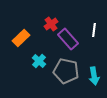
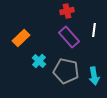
red cross: moved 16 px right, 13 px up; rotated 24 degrees clockwise
purple rectangle: moved 1 px right, 2 px up
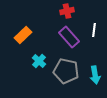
orange rectangle: moved 2 px right, 3 px up
cyan arrow: moved 1 px right, 1 px up
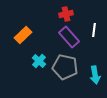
red cross: moved 1 px left, 3 px down
gray pentagon: moved 1 px left, 4 px up
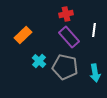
cyan arrow: moved 2 px up
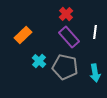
red cross: rotated 32 degrees counterclockwise
white line: moved 1 px right, 2 px down
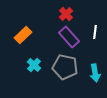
cyan cross: moved 5 px left, 4 px down
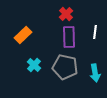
purple rectangle: rotated 40 degrees clockwise
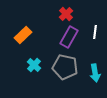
purple rectangle: rotated 30 degrees clockwise
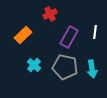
red cross: moved 16 px left; rotated 16 degrees clockwise
cyan arrow: moved 3 px left, 4 px up
